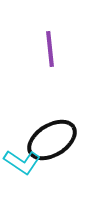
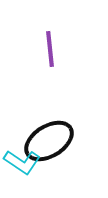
black ellipse: moved 3 px left, 1 px down
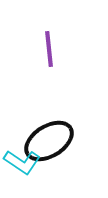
purple line: moved 1 px left
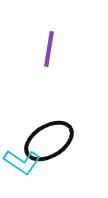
purple line: rotated 15 degrees clockwise
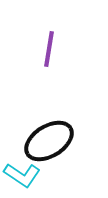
cyan L-shape: moved 13 px down
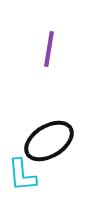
cyan L-shape: rotated 51 degrees clockwise
